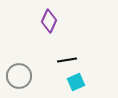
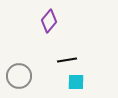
purple diamond: rotated 15 degrees clockwise
cyan square: rotated 24 degrees clockwise
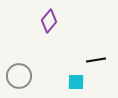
black line: moved 29 px right
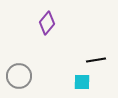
purple diamond: moved 2 px left, 2 px down
cyan square: moved 6 px right
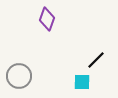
purple diamond: moved 4 px up; rotated 20 degrees counterclockwise
black line: rotated 36 degrees counterclockwise
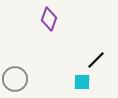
purple diamond: moved 2 px right
gray circle: moved 4 px left, 3 px down
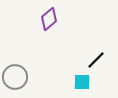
purple diamond: rotated 30 degrees clockwise
gray circle: moved 2 px up
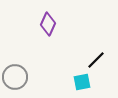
purple diamond: moved 1 px left, 5 px down; rotated 25 degrees counterclockwise
cyan square: rotated 12 degrees counterclockwise
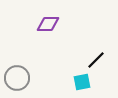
purple diamond: rotated 65 degrees clockwise
gray circle: moved 2 px right, 1 px down
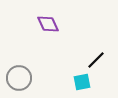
purple diamond: rotated 65 degrees clockwise
gray circle: moved 2 px right
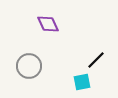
gray circle: moved 10 px right, 12 px up
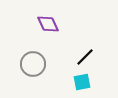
black line: moved 11 px left, 3 px up
gray circle: moved 4 px right, 2 px up
